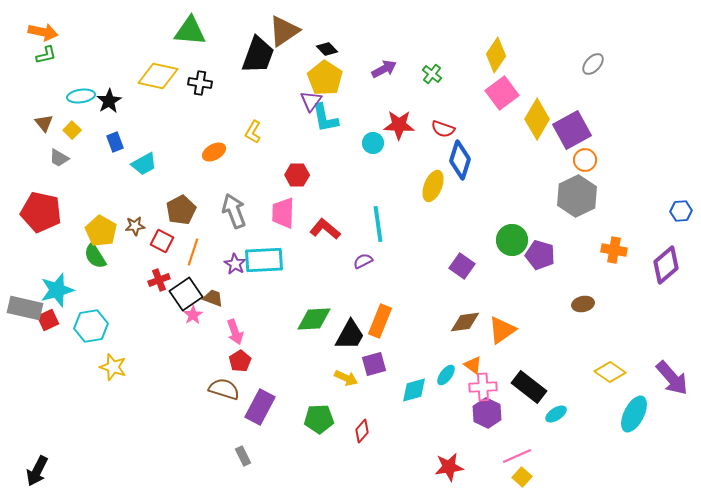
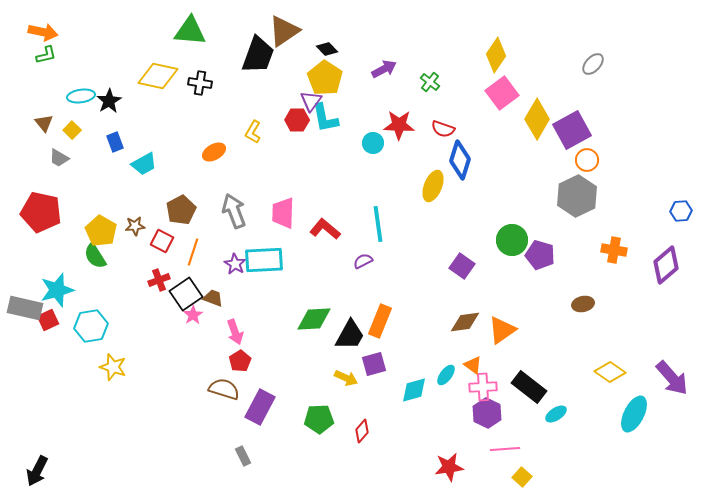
green cross at (432, 74): moved 2 px left, 8 px down
orange circle at (585, 160): moved 2 px right
red hexagon at (297, 175): moved 55 px up
pink line at (517, 456): moved 12 px left, 7 px up; rotated 20 degrees clockwise
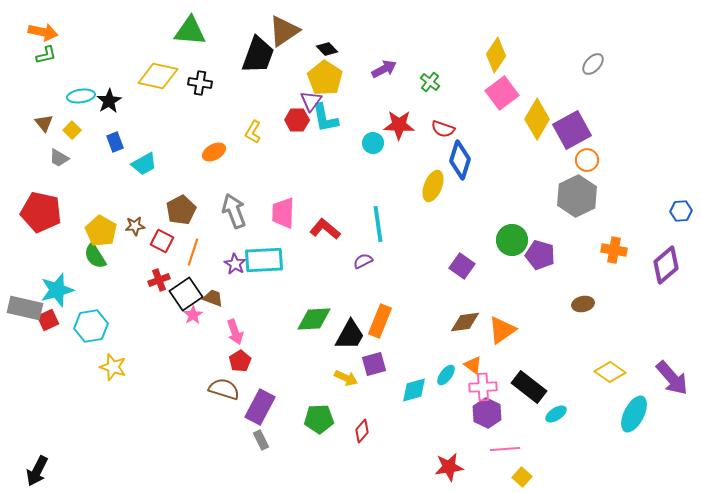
gray rectangle at (243, 456): moved 18 px right, 16 px up
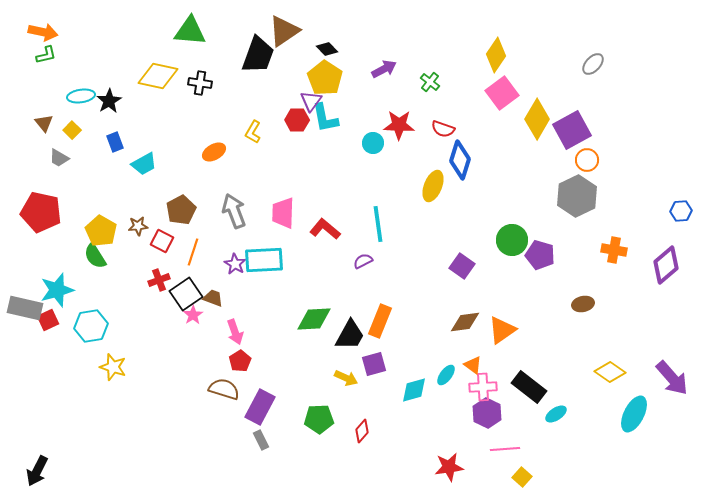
brown star at (135, 226): moved 3 px right
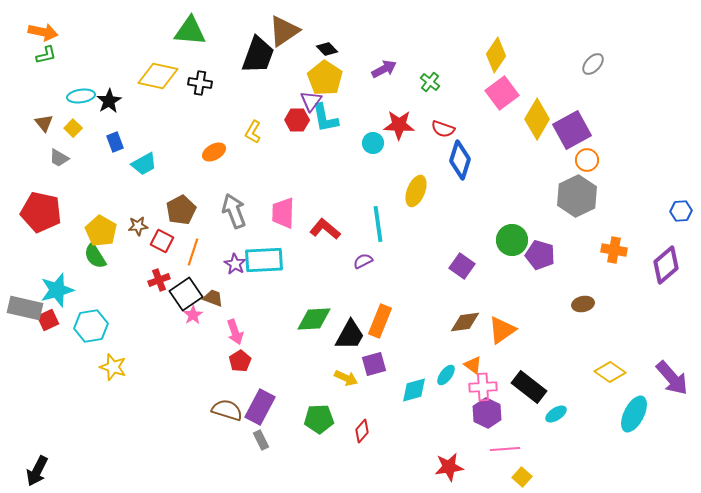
yellow square at (72, 130): moved 1 px right, 2 px up
yellow ellipse at (433, 186): moved 17 px left, 5 px down
brown semicircle at (224, 389): moved 3 px right, 21 px down
